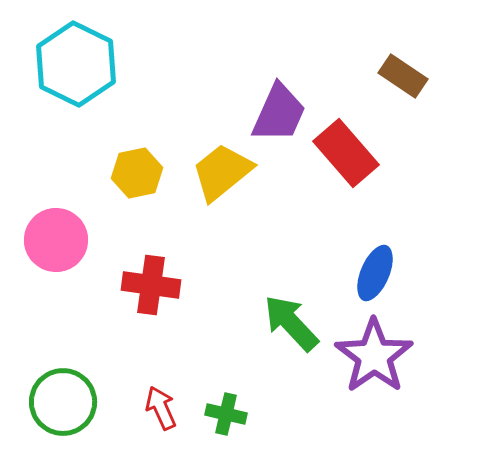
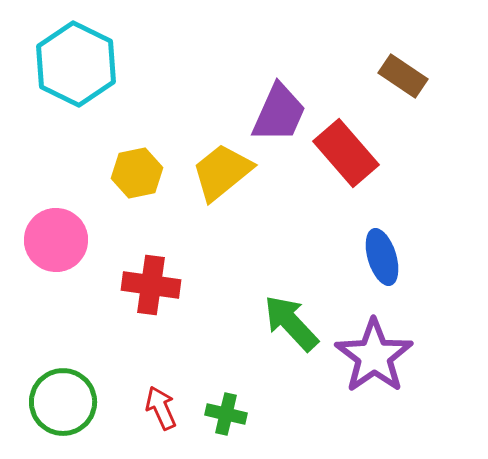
blue ellipse: moved 7 px right, 16 px up; rotated 40 degrees counterclockwise
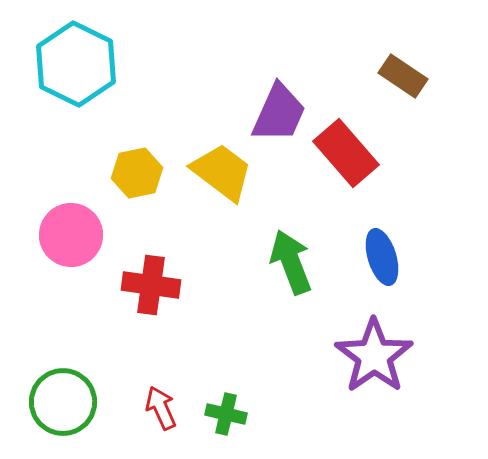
yellow trapezoid: rotated 76 degrees clockwise
pink circle: moved 15 px right, 5 px up
green arrow: moved 61 px up; rotated 22 degrees clockwise
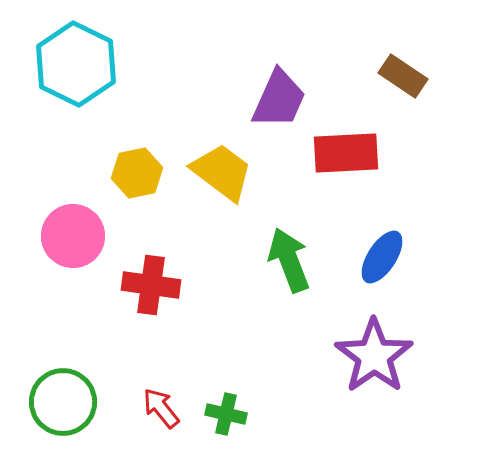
purple trapezoid: moved 14 px up
red rectangle: rotated 52 degrees counterclockwise
pink circle: moved 2 px right, 1 px down
blue ellipse: rotated 50 degrees clockwise
green arrow: moved 2 px left, 2 px up
red arrow: rotated 15 degrees counterclockwise
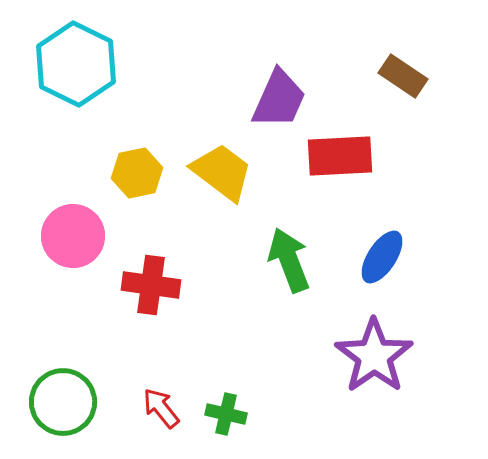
red rectangle: moved 6 px left, 3 px down
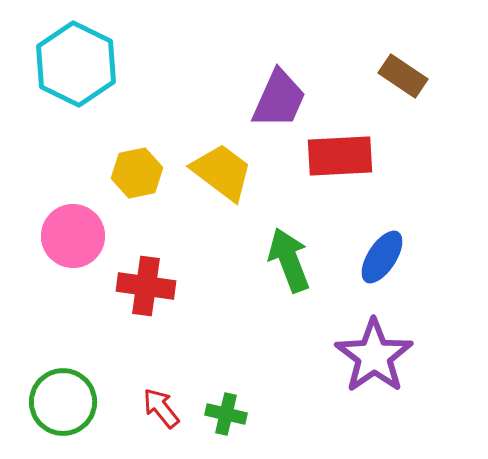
red cross: moved 5 px left, 1 px down
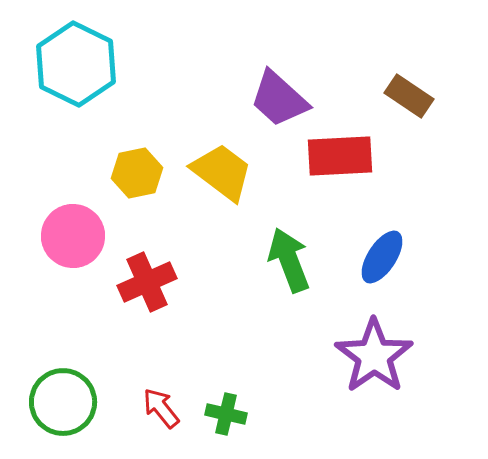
brown rectangle: moved 6 px right, 20 px down
purple trapezoid: rotated 108 degrees clockwise
red cross: moved 1 px right, 4 px up; rotated 32 degrees counterclockwise
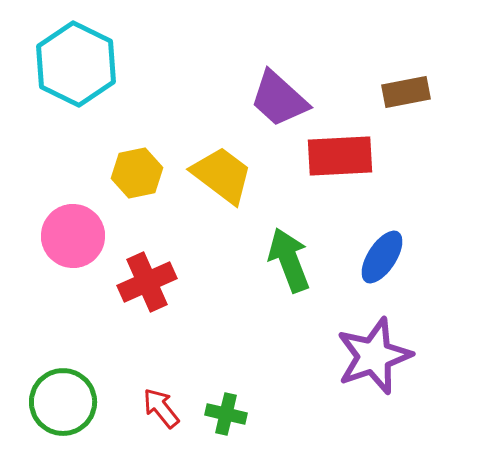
brown rectangle: moved 3 px left, 4 px up; rotated 45 degrees counterclockwise
yellow trapezoid: moved 3 px down
purple star: rotated 16 degrees clockwise
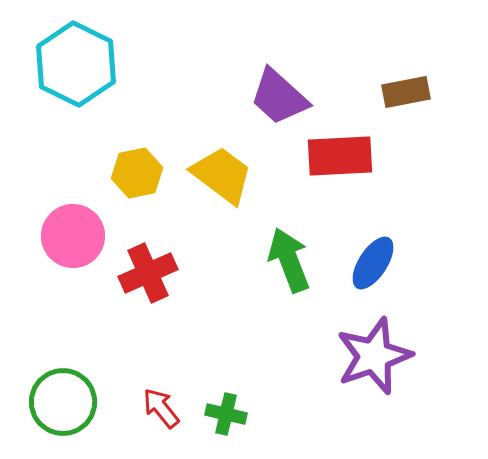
purple trapezoid: moved 2 px up
blue ellipse: moved 9 px left, 6 px down
red cross: moved 1 px right, 9 px up
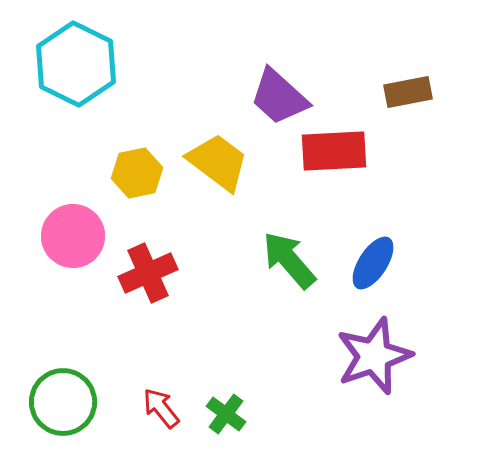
brown rectangle: moved 2 px right
red rectangle: moved 6 px left, 5 px up
yellow trapezoid: moved 4 px left, 13 px up
green arrow: rotated 20 degrees counterclockwise
green cross: rotated 24 degrees clockwise
